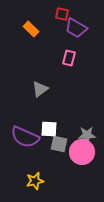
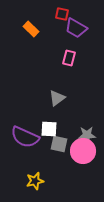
gray triangle: moved 17 px right, 9 px down
pink circle: moved 1 px right, 1 px up
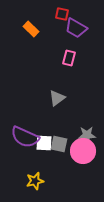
white square: moved 5 px left, 14 px down
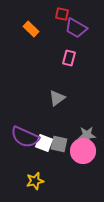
white square: rotated 18 degrees clockwise
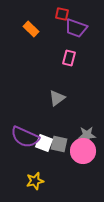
purple trapezoid: rotated 10 degrees counterclockwise
